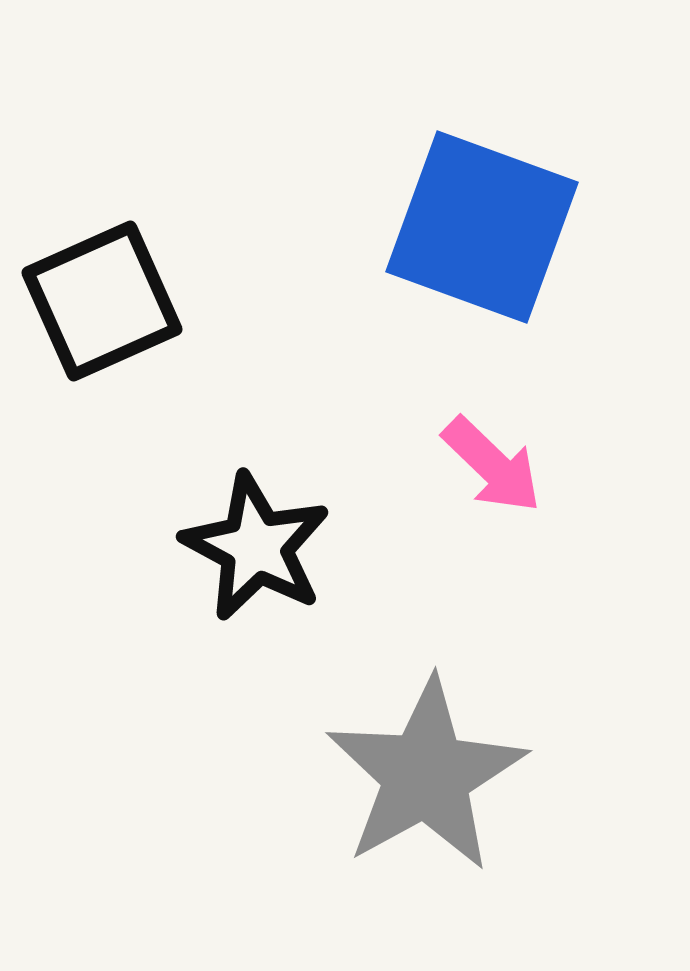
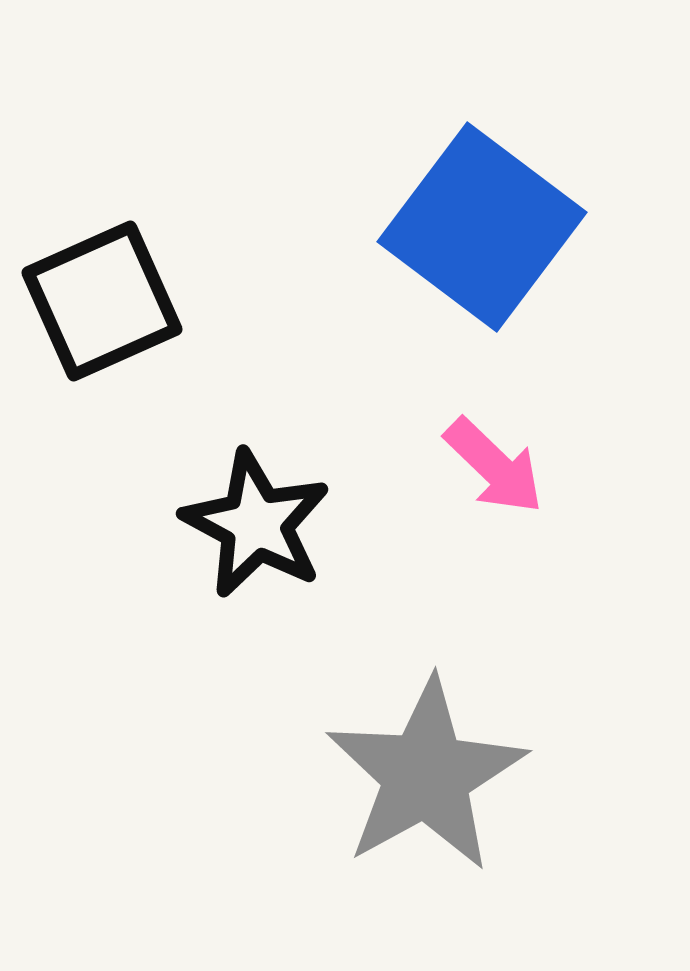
blue square: rotated 17 degrees clockwise
pink arrow: moved 2 px right, 1 px down
black star: moved 23 px up
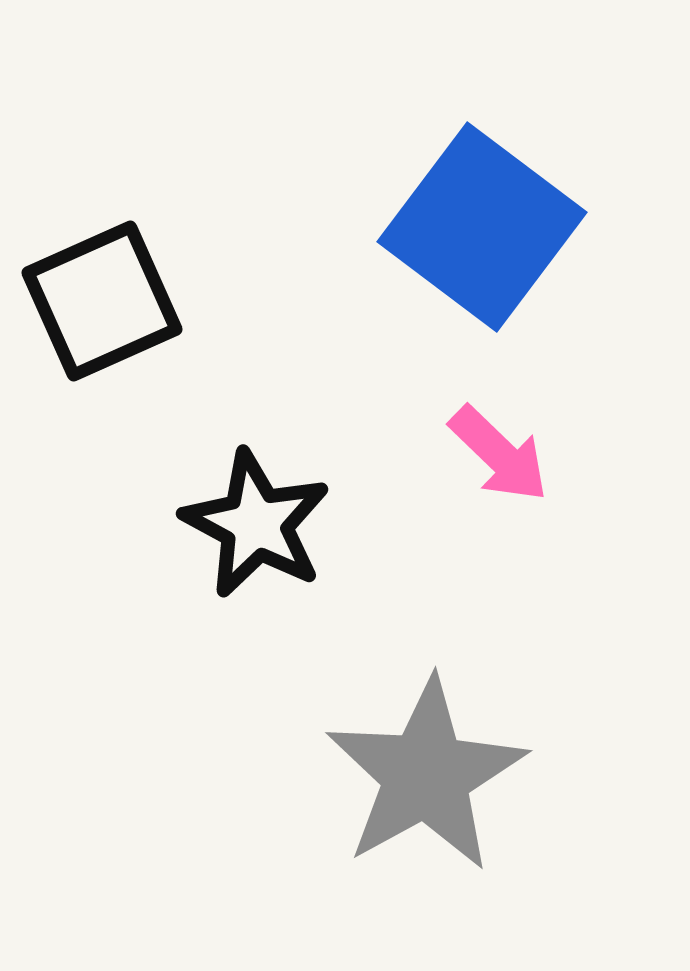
pink arrow: moved 5 px right, 12 px up
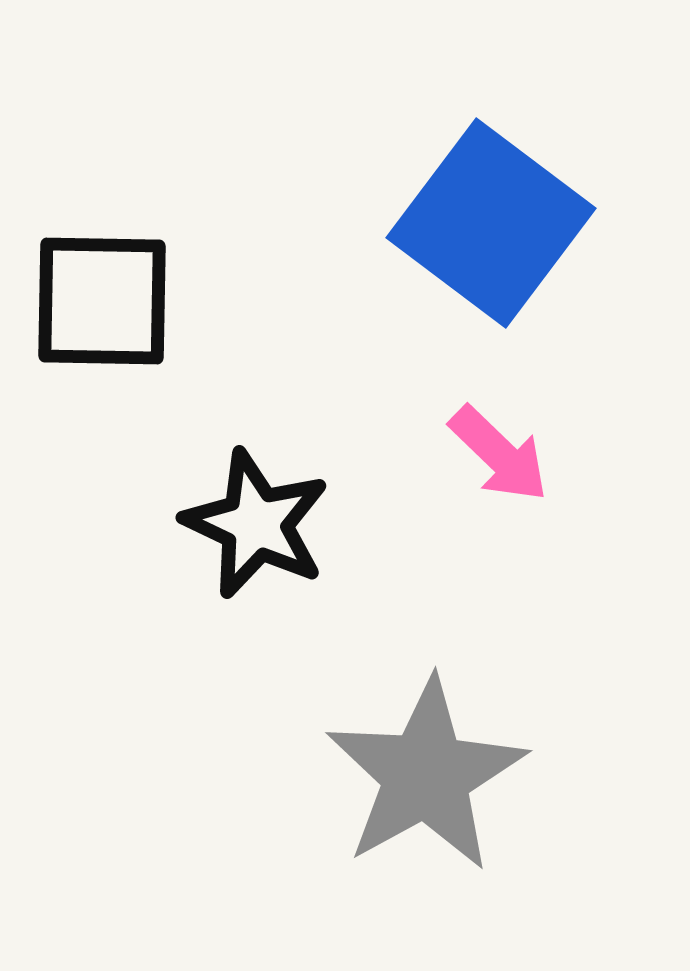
blue square: moved 9 px right, 4 px up
black square: rotated 25 degrees clockwise
black star: rotated 3 degrees counterclockwise
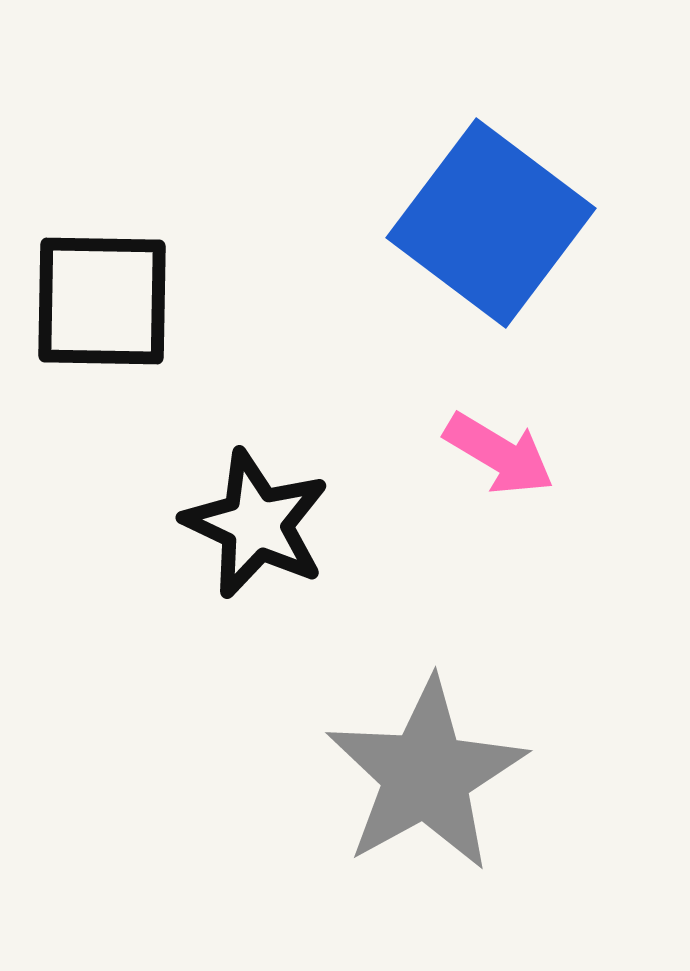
pink arrow: rotated 13 degrees counterclockwise
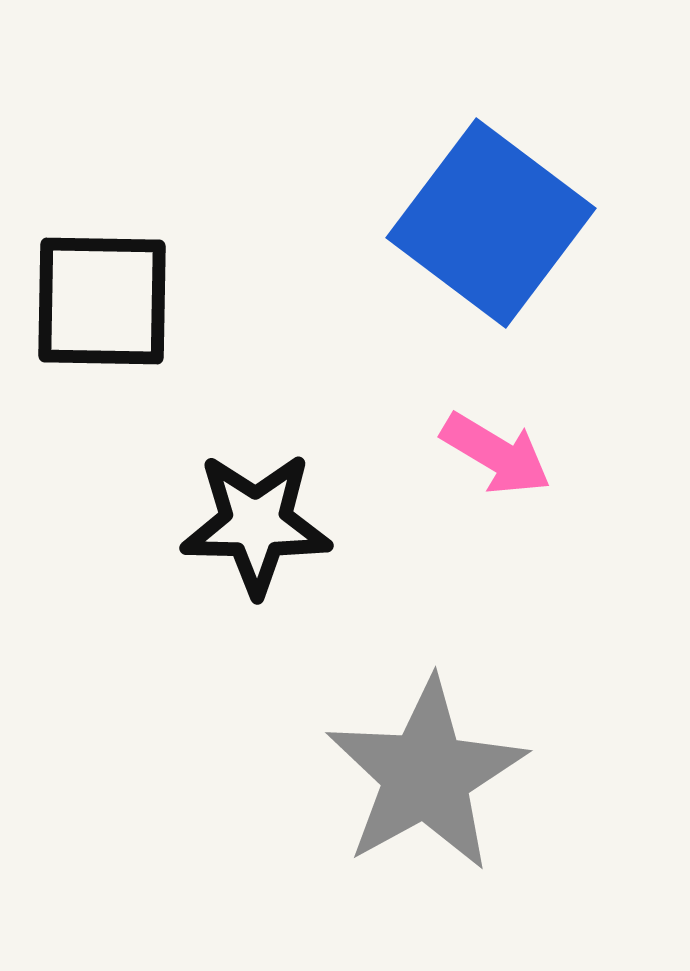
pink arrow: moved 3 px left
black star: rotated 24 degrees counterclockwise
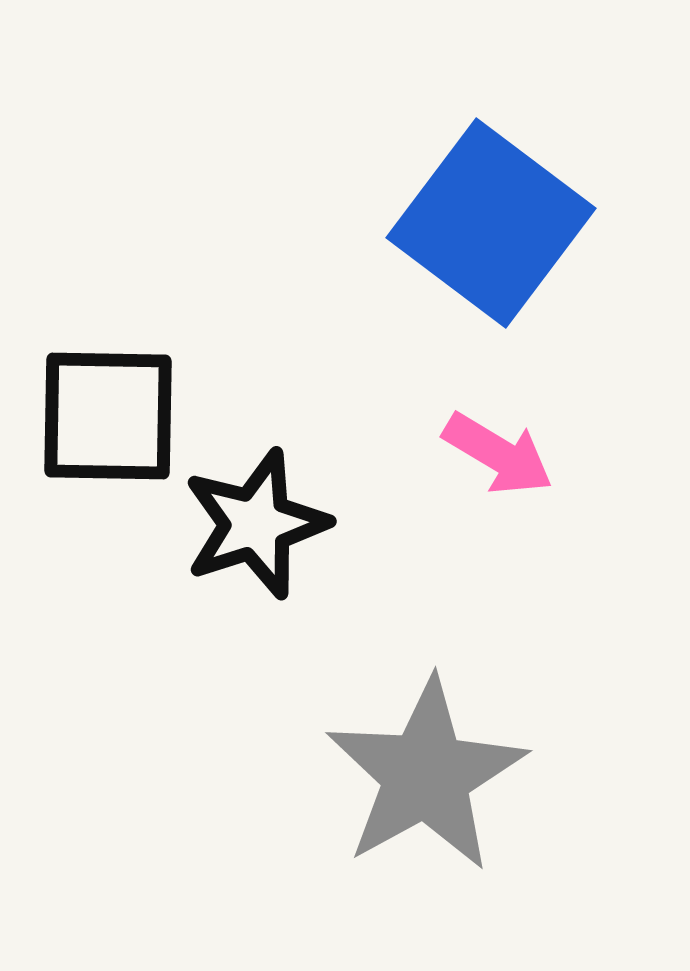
black square: moved 6 px right, 115 px down
pink arrow: moved 2 px right
black star: rotated 19 degrees counterclockwise
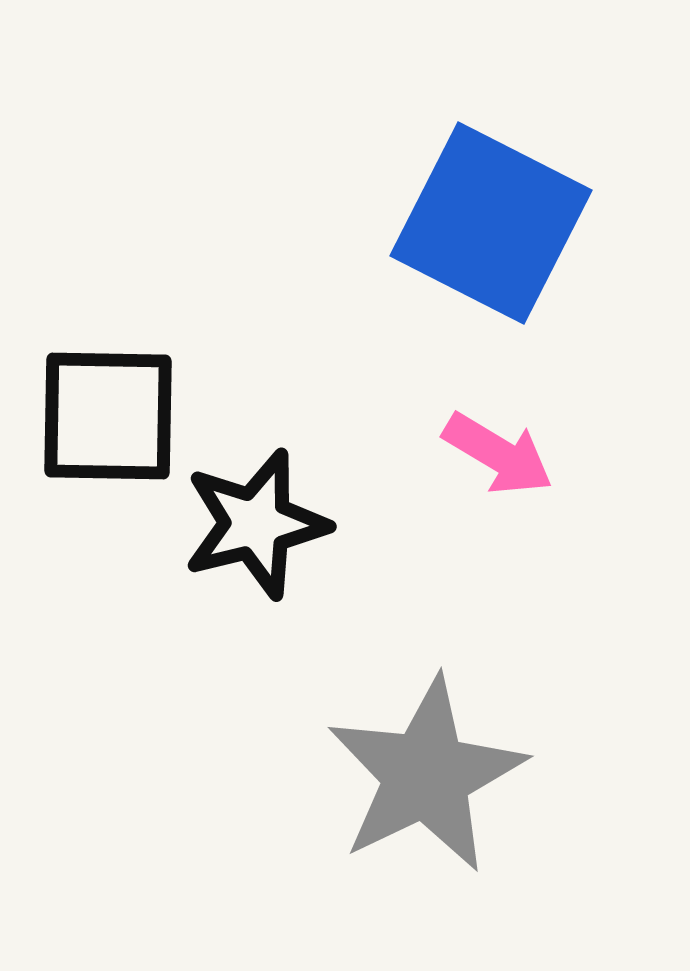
blue square: rotated 10 degrees counterclockwise
black star: rotated 4 degrees clockwise
gray star: rotated 3 degrees clockwise
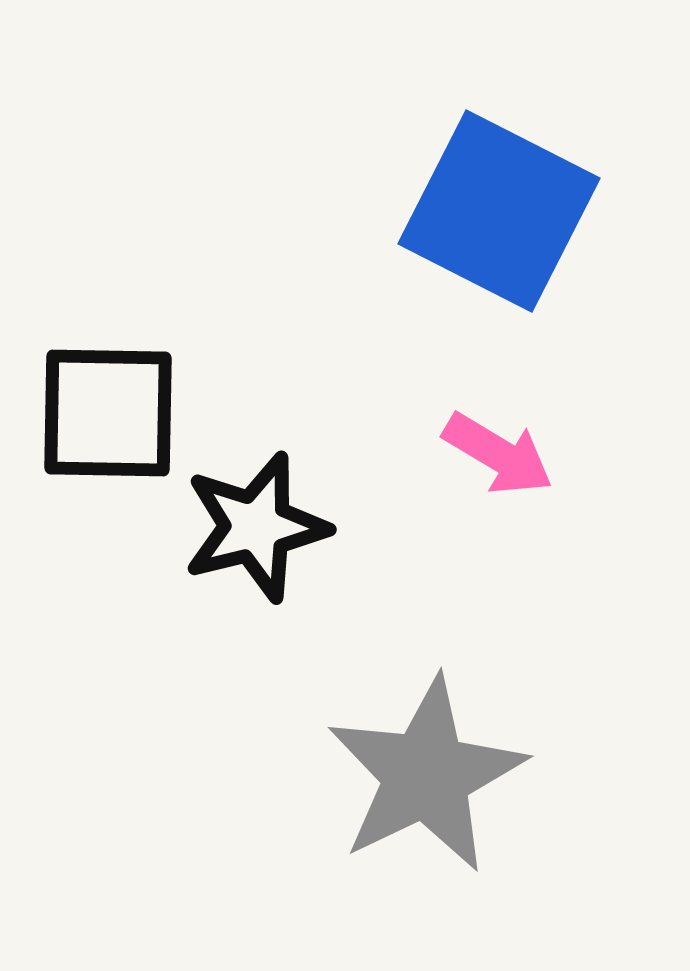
blue square: moved 8 px right, 12 px up
black square: moved 3 px up
black star: moved 3 px down
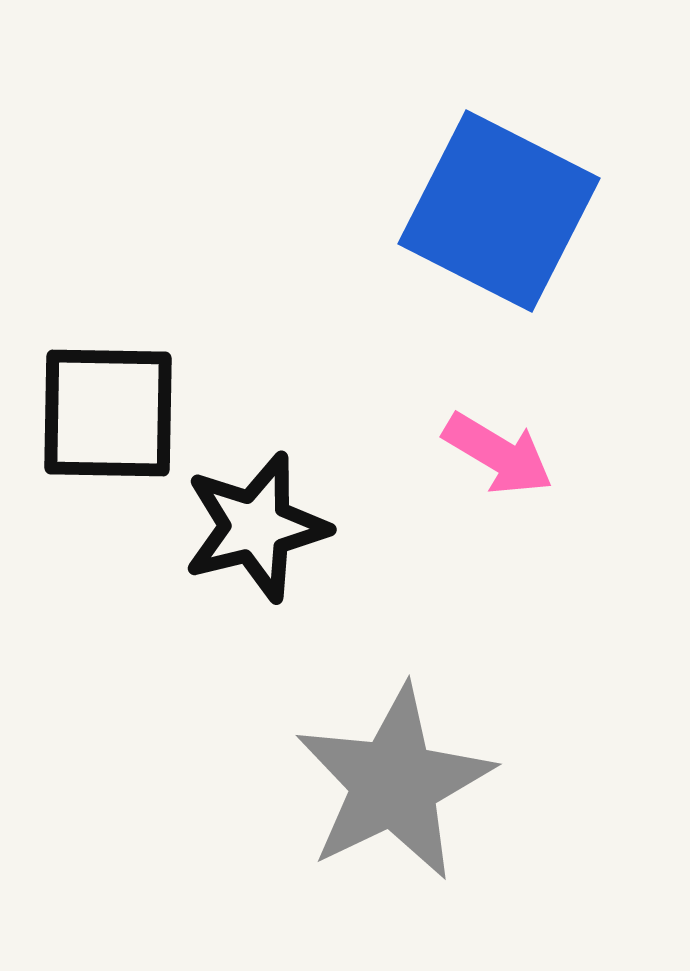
gray star: moved 32 px left, 8 px down
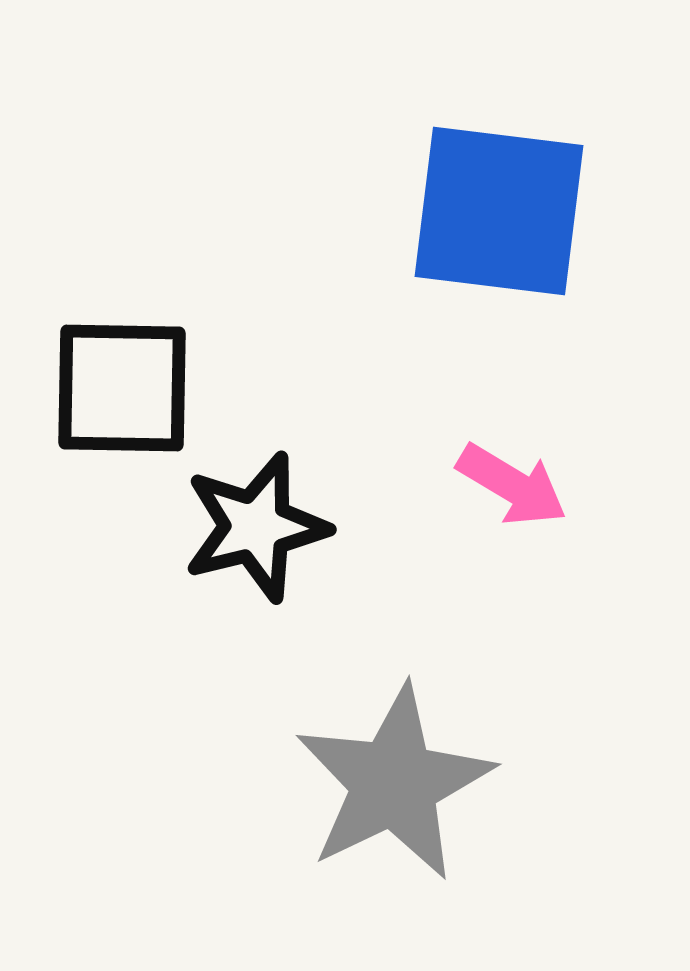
blue square: rotated 20 degrees counterclockwise
black square: moved 14 px right, 25 px up
pink arrow: moved 14 px right, 31 px down
